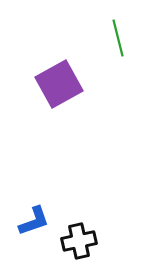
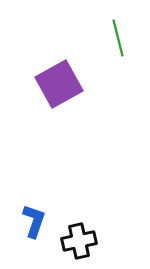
blue L-shape: rotated 52 degrees counterclockwise
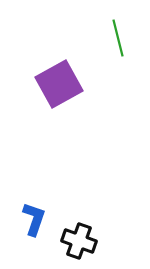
blue L-shape: moved 2 px up
black cross: rotated 32 degrees clockwise
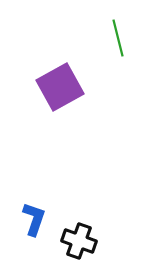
purple square: moved 1 px right, 3 px down
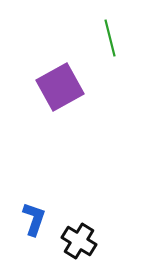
green line: moved 8 px left
black cross: rotated 12 degrees clockwise
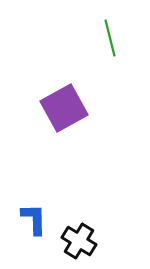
purple square: moved 4 px right, 21 px down
blue L-shape: rotated 20 degrees counterclockwise
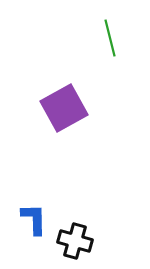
black cross: moved 4 px left; rotated 16 degrees counterclockwise
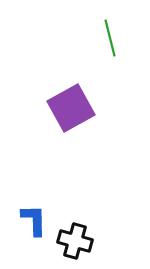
purple square: moved 7 px right
blue L-shape: moved 1 px down
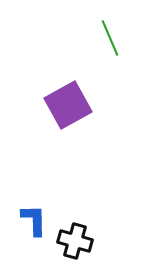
green line: rotated 9 degrees counterclockwise
purple square: moved 3 px left, 3 px up
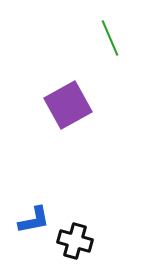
blue L-shape: rotated 80 degrees clockwise
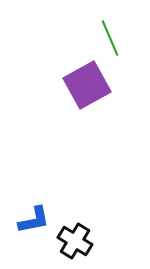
purple square: moved 19 px right, 20 px up
black cross: rotated 16 degrees clockwise
